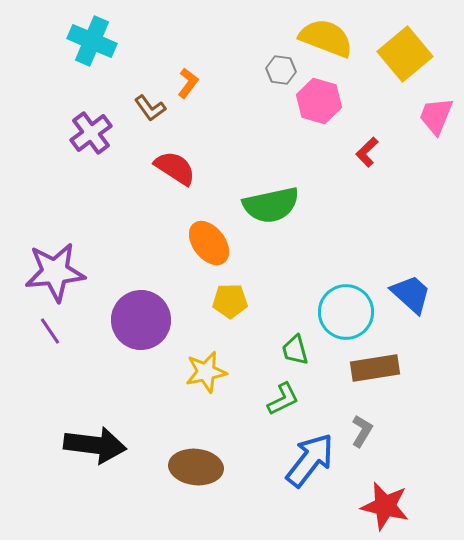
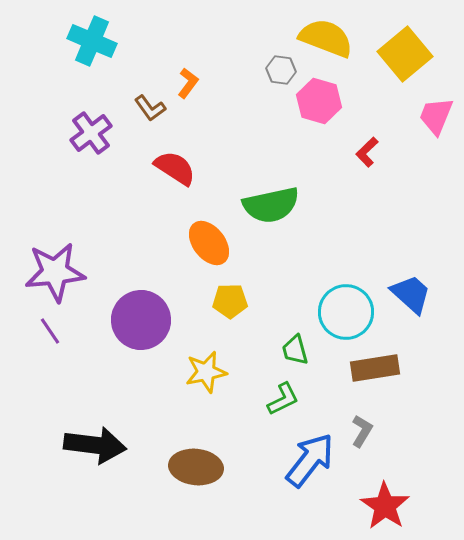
red star: rotated 21 degrees clockwise
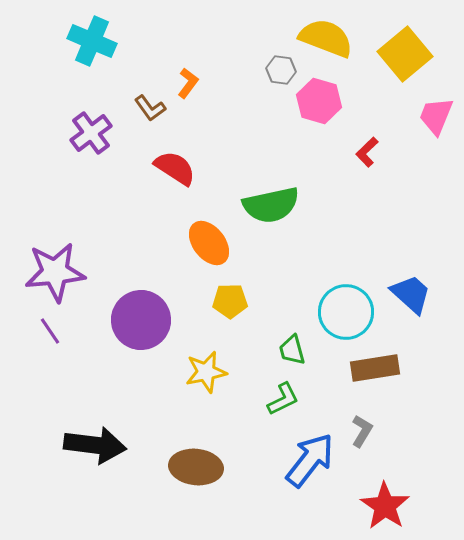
green trapezoid: moved 3 px left
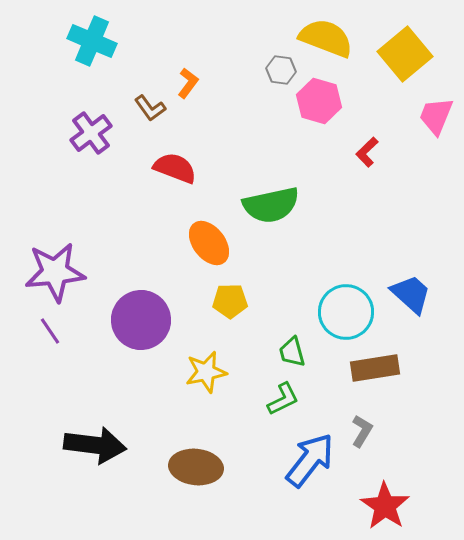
red semicircle: rotated 12 degrees counterclockwise
green trapezoid: moved 2 px down
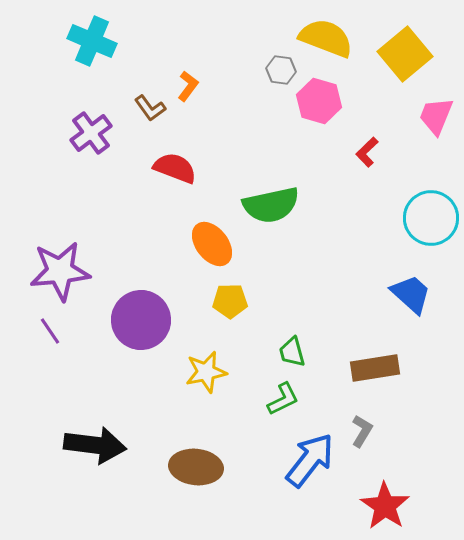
orange L-shape: moved 3 px down
orange ellipse: moved 3 px right, 1 px down
purple star: moved 5 px right, 1 px up
cyan circle: moved 85 px right, 94 px up
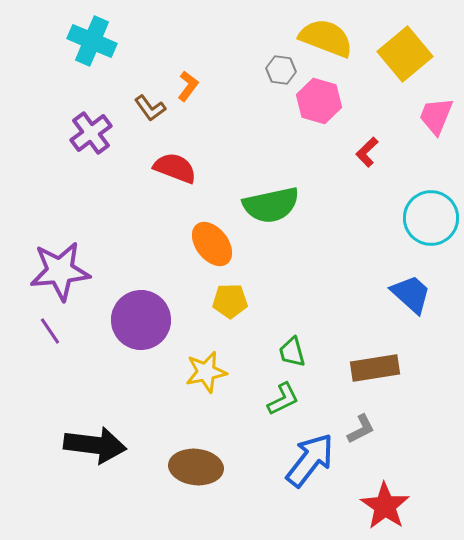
gray L-shape: moved 1 px left, 2 px up; rotated 32 degrees clockwise
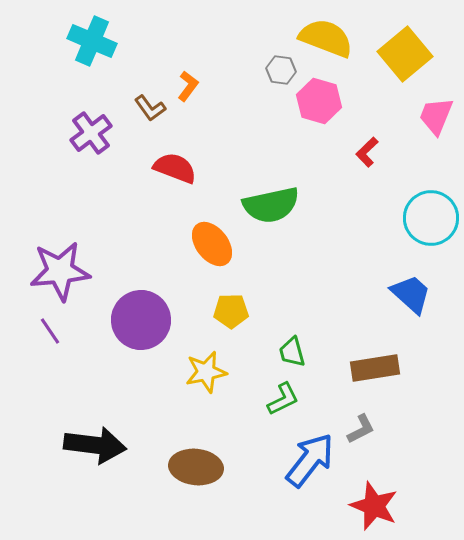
yellow pentagon: moved 1 px right, 10 px down
red star: moved 11 px left; rotated 12 degrees counterclockwise
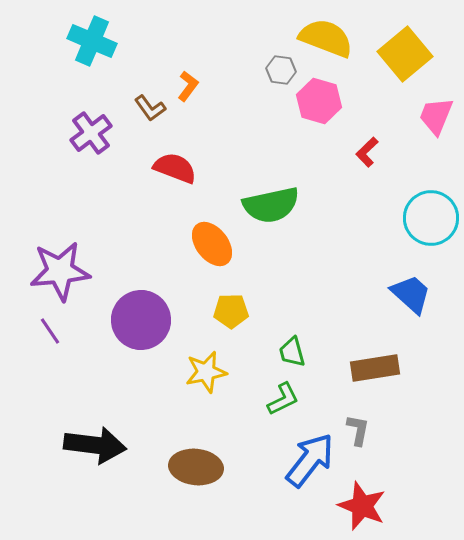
gray L-shape: moved 3 px left, 1 px down; rotated 52 degrees counterclockwise
red star: moved 12 px left
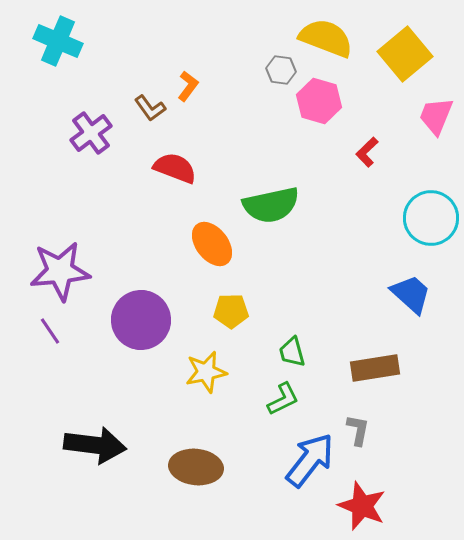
cyan cross: moved 34 px left
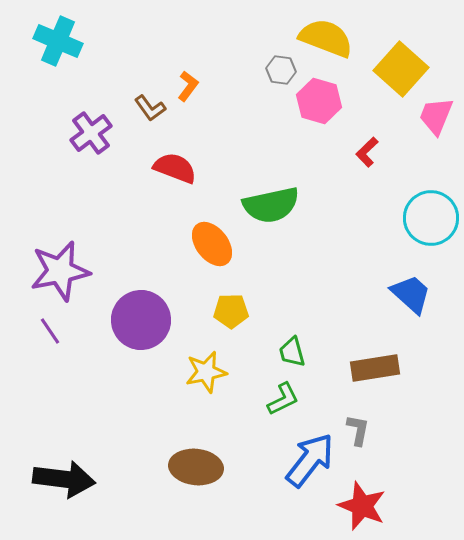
yellow square: moved 4 px left, 15 px down; rotated 8 degrees counterclockwise
purple star: rotated 6 degrees counterclockwise
black arrow: moved 31 px left, 34 px down
